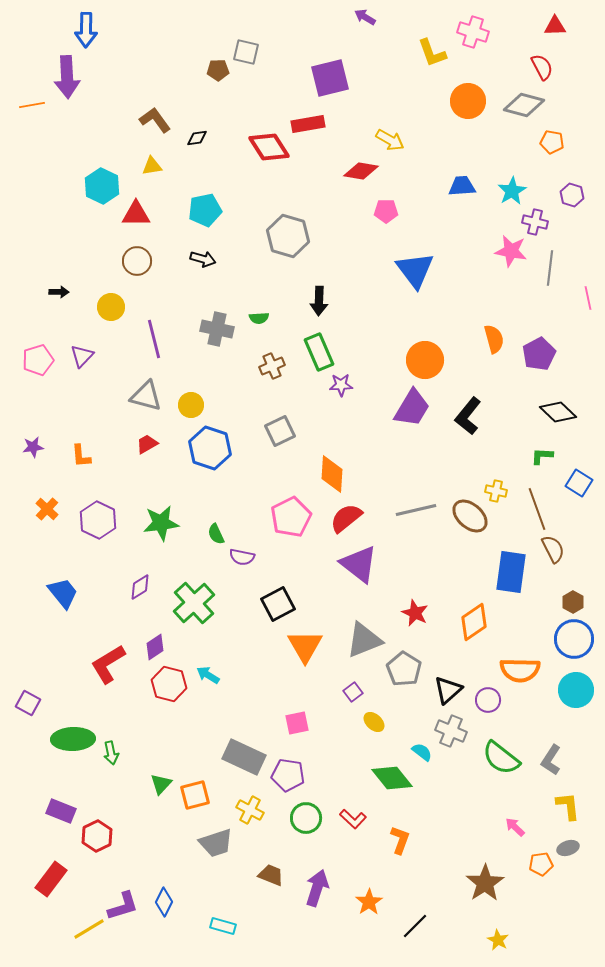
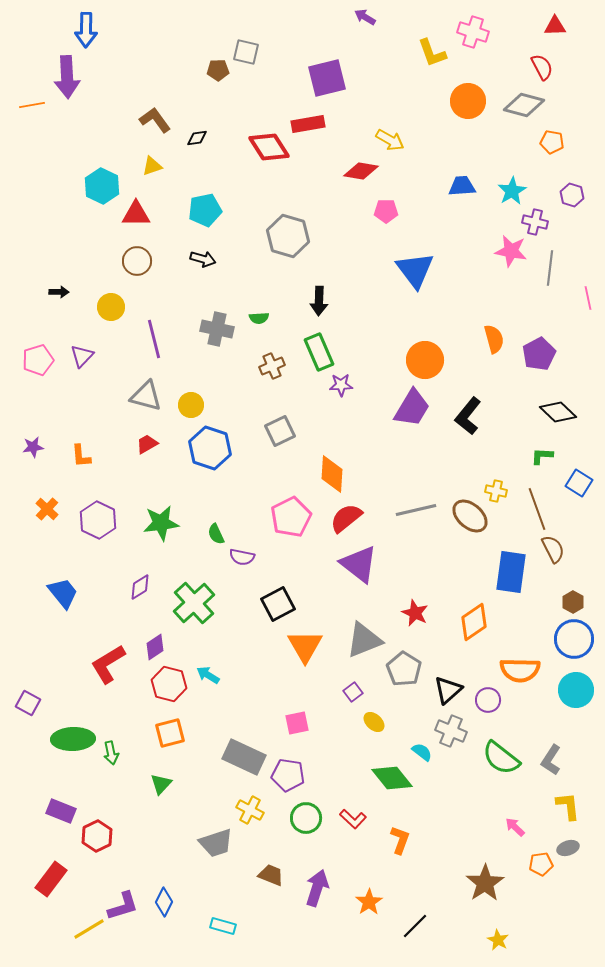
purple square at (330, 78): moved 3 px left
yellow triangle at (152, 166): rotated 10 degrees counterclockwise
orange square at (195, 795): moved 25 px left, 62 px up
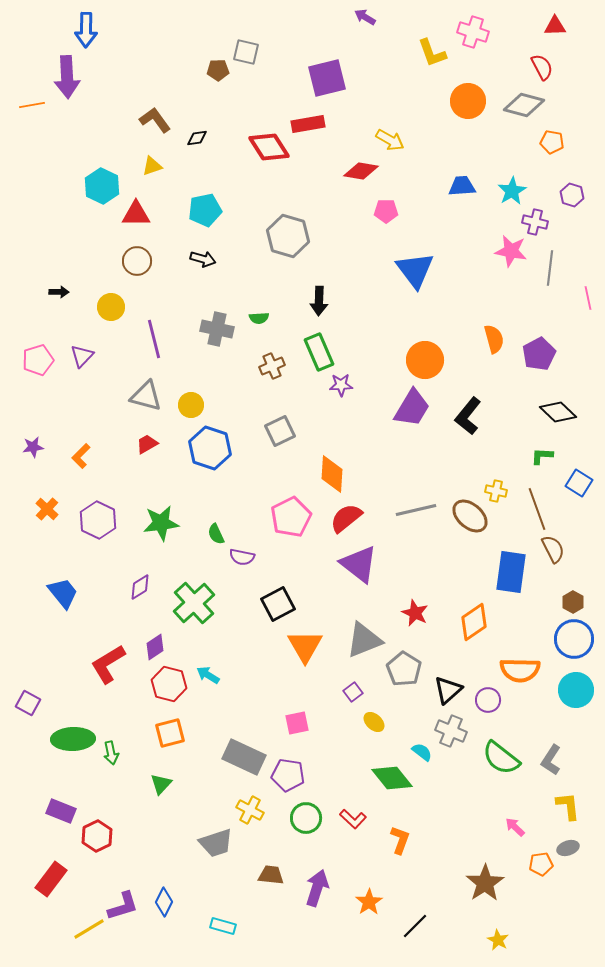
orange L-shape at (81, 456): rotated 50 degrees clockwise
brown trapezoid at (271, 875): rotated 16 degrees counterclockwise
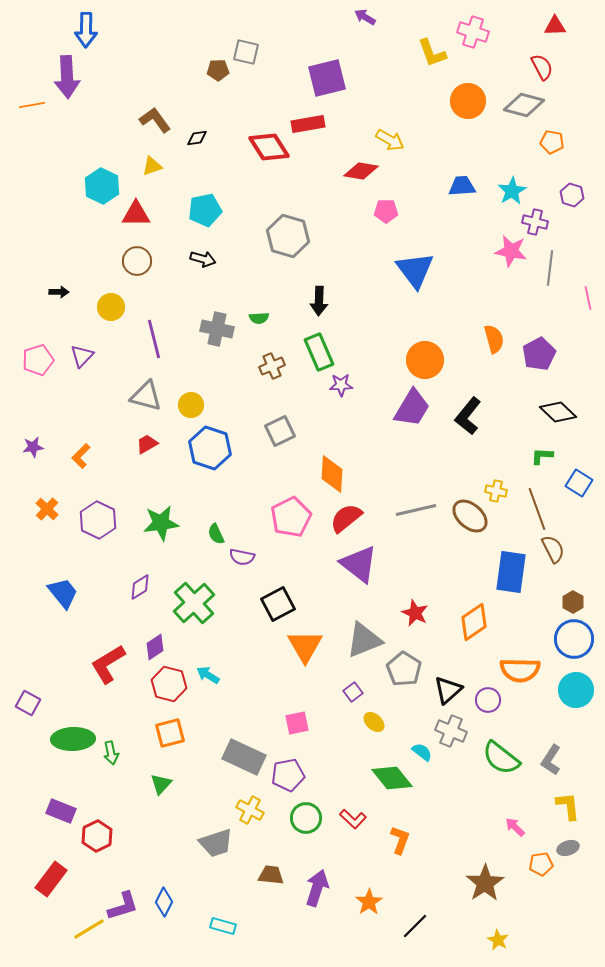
purple pentagon at (288, 775): rotated 20 degrees counterclockwise
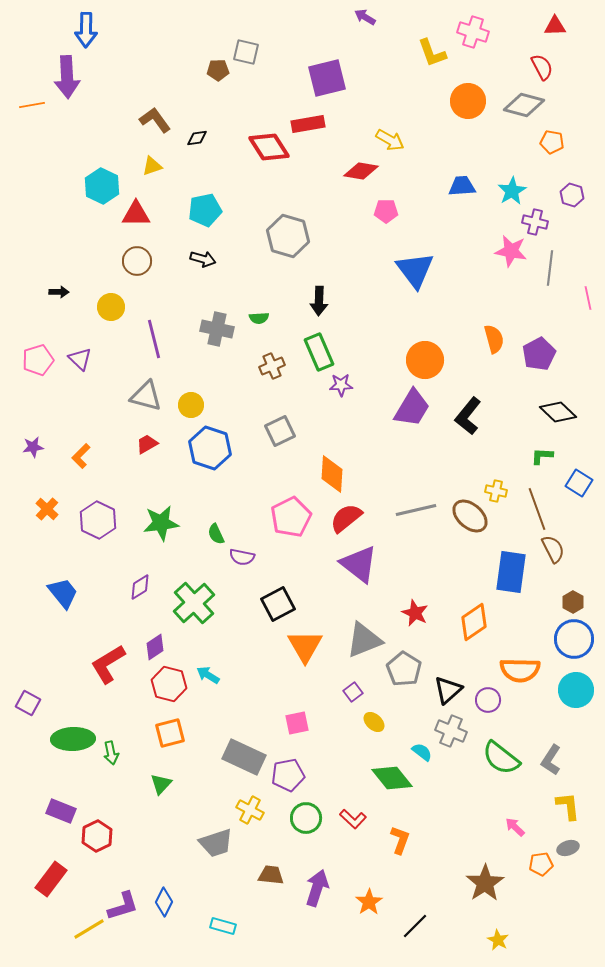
purple triangle at (82, 356): moved 2 px left, 3 px down; rotated 30 degrees counterclockwise
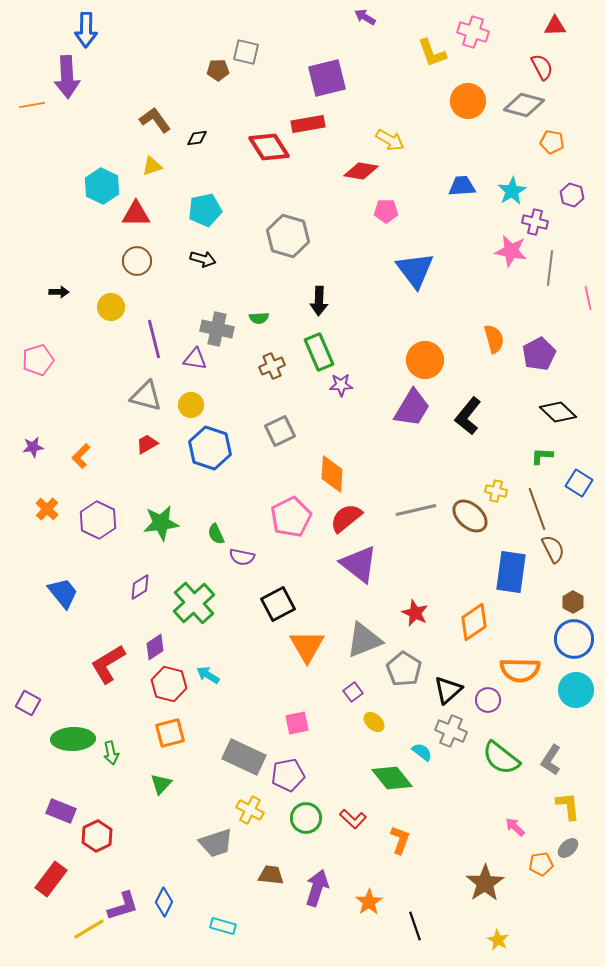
purple triangle at (80, 359): moved 115 px right; rotated 35 degrees counterclockwise
orange triangle at (305, 646): moved 2 px right
gray ellipse at (568, 848): rotated 25 degrees counterclockwise
black line at (415, 926): rotated 64 degrees counterclockwise
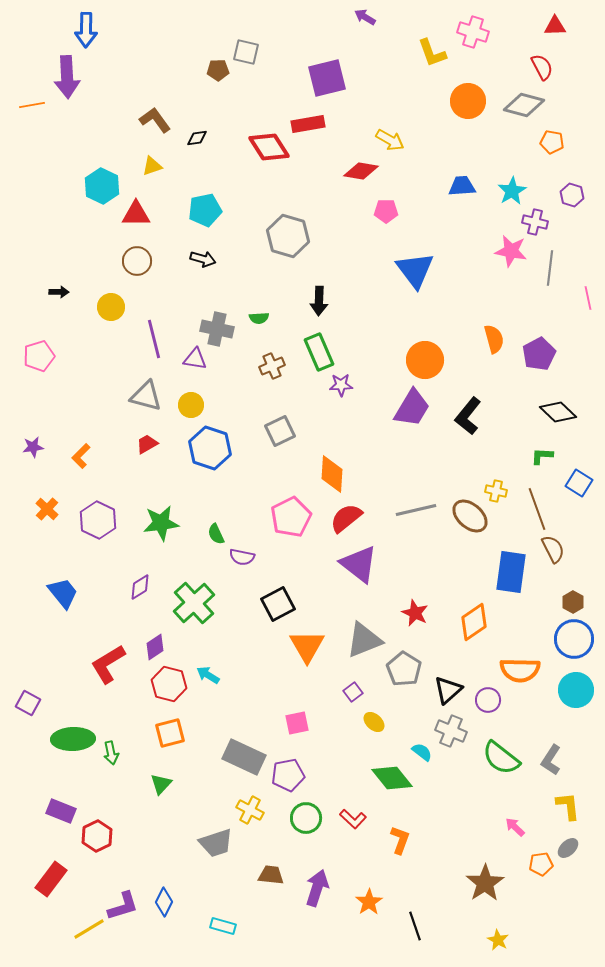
pink pentagon at (38, 360): moved 1 px right, 4 px up
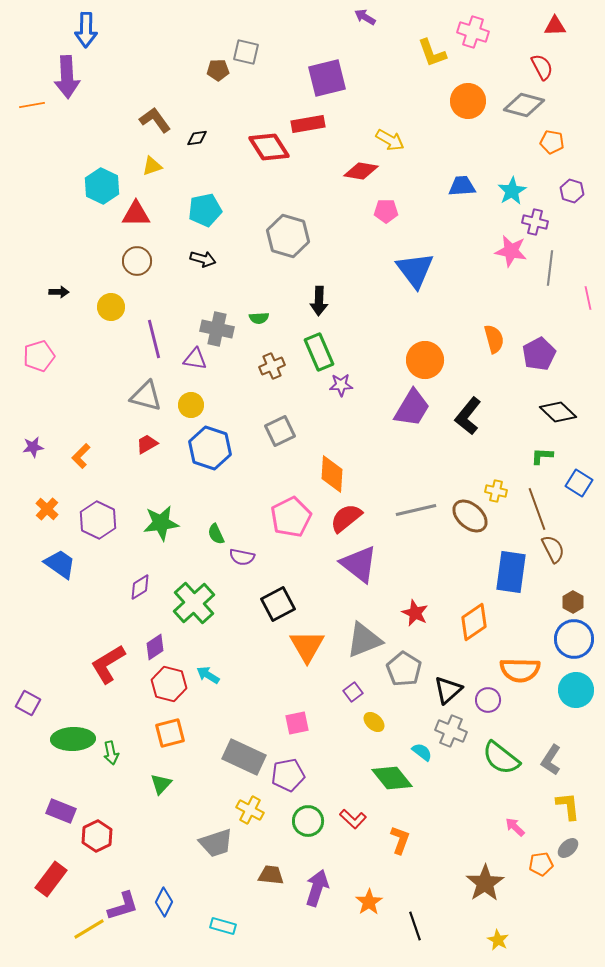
purple hexagon at (572, 195): moved 4 px up
blue trapezoid at (63, 593): moved 3 px left, 29 px up; rotated 16 degrees counterclockwise
green circle at (306, 818): moved 2 px right, 3 px down
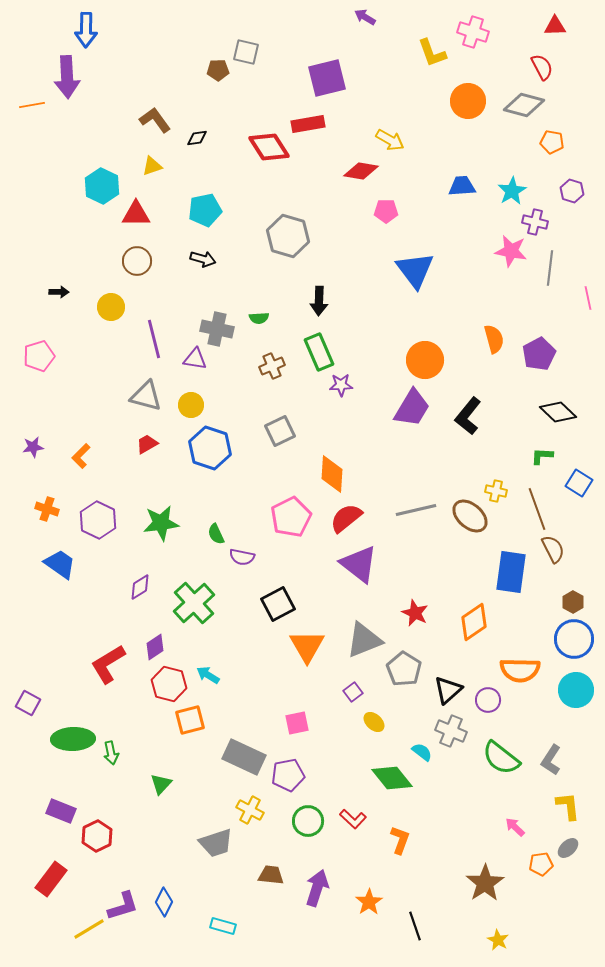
orange cross at (47, 509): rotated 25 degrees counterclockwise
orange square at (170, 733): moved 20 px right, 13 px up
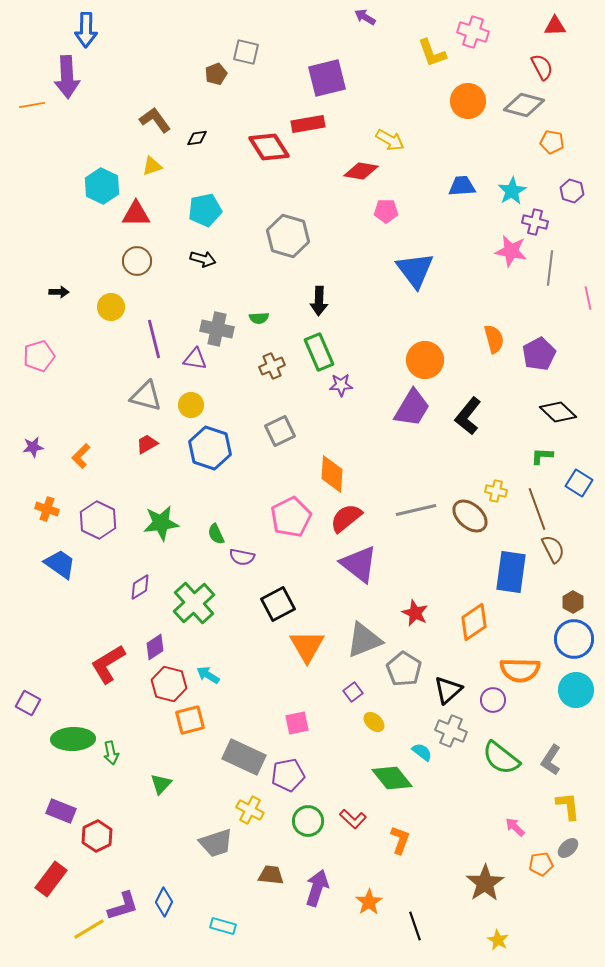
brown pentagon at (218, 70): moved 2 px left, 4 px down; rotated 20 degrees counterclockwise
purple circle at (488, 700): moved 5 px right
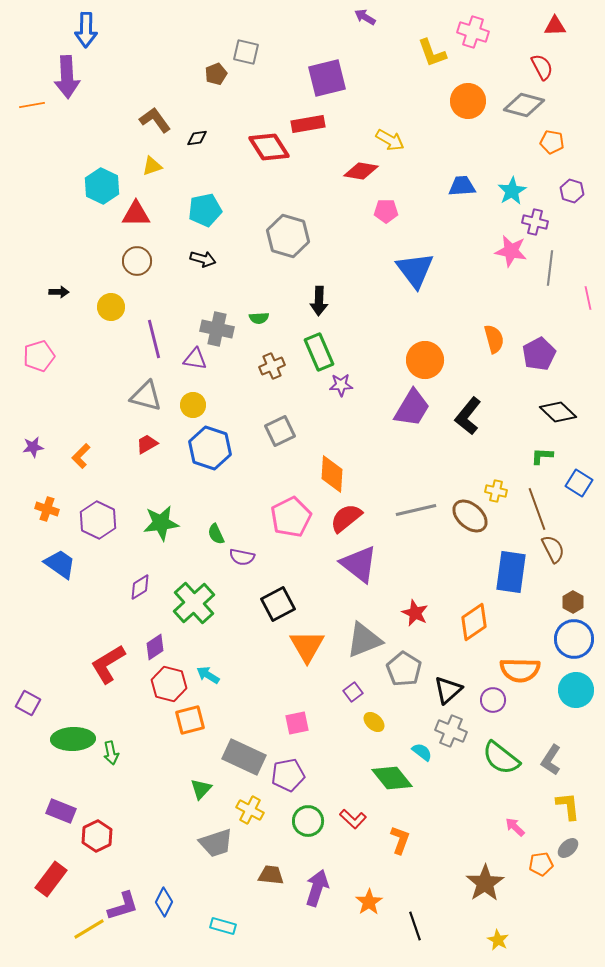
yellow circle at (191, 405): moved 2 px right
green triangle at (161, 784): moved 40 px right, 5 px down
